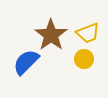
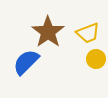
brown star: moved 3 px left, 3 px up
yellow circle: moved 12 px right
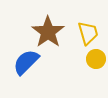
yellow trapezoid: rotated 85 degrees counterclockwise
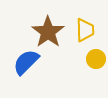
yellow trapezoid: moved 3 px left, 3 px up; rotated 15 degrees clockwise
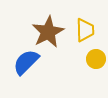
brown star: rotated 8 degrees clockwise
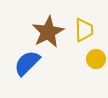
yellow trapezoid: moved 1 px left
blue semicircle: moved 1 px right, 1 px down
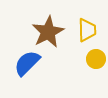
yellow trapezoid: moved 3 px right
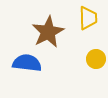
yellow trapezoid: moved 1 px right, 12 px up
blue semicircle: rotated 52 degrees clockwise
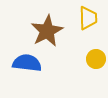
brown star: moved 1 px left, 1 px up
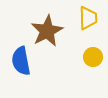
yellow circle: moved 3 px left, 2 px up
blue semicircle: moved 6 px left, 2 px up; rotated 108 degrees counterclockwise
